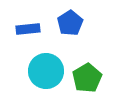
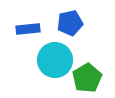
blue pentagon: rotated 20 degrees clockwise
cyan circle: moved 9 px right, 11 px up
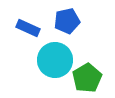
blue pentagon: moved 3 px left, 2 px up
blue rectangle: moved 1 px up; rotated 30 degrees clockwise
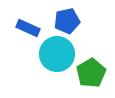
cyan circle: moved 2 px right, 6 px up
green pentagon: moved 4 px right, 5 px up
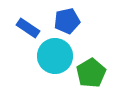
blue rectangle: rotated 10 degrees clockwise
cyan circle: moved 2 px left, 2 px down
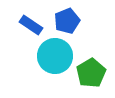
blue pentagon: rotated 10 degrees counterclockwise
blue rectangle: moved 3 px right, 3 px up
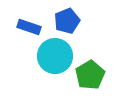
blue rectangle: moved 2 px left, 2 px down; rotated 15 degrees counterclockwise
green pentagon: moved 1 px left, 2 px down
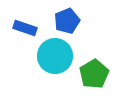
blue rectangle: moved 4 px left, 1 px down
green pentagon: moved 4 px right, 1 px up
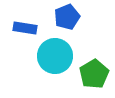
blue pentagon: moved 4 px up
blue rectangle: rotated 10 degrees counterclockwise
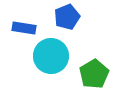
blue rectangle: moved 1 px left
cyan circle: moved 4 px left
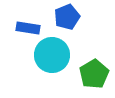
blue rectangle: moved 4 px right
cyan circle: moved 1 px right, 1 px up
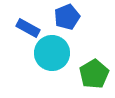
blue rectangle: rotated 20 degrees clockwise
cyan circle: moved 2 px up
